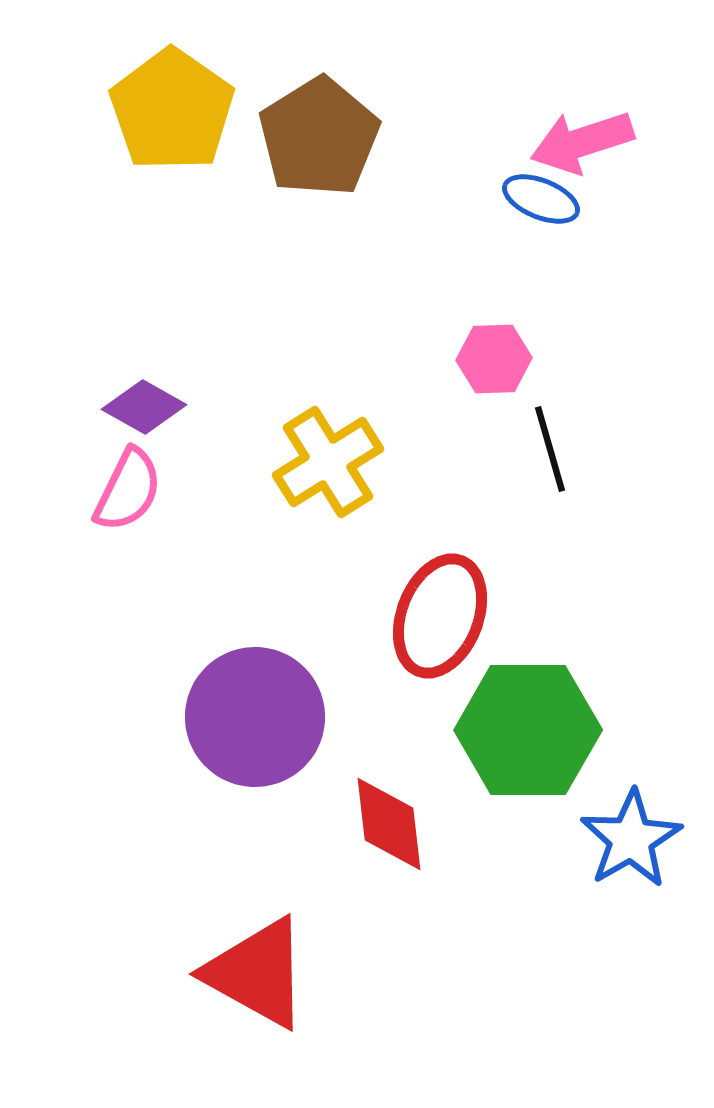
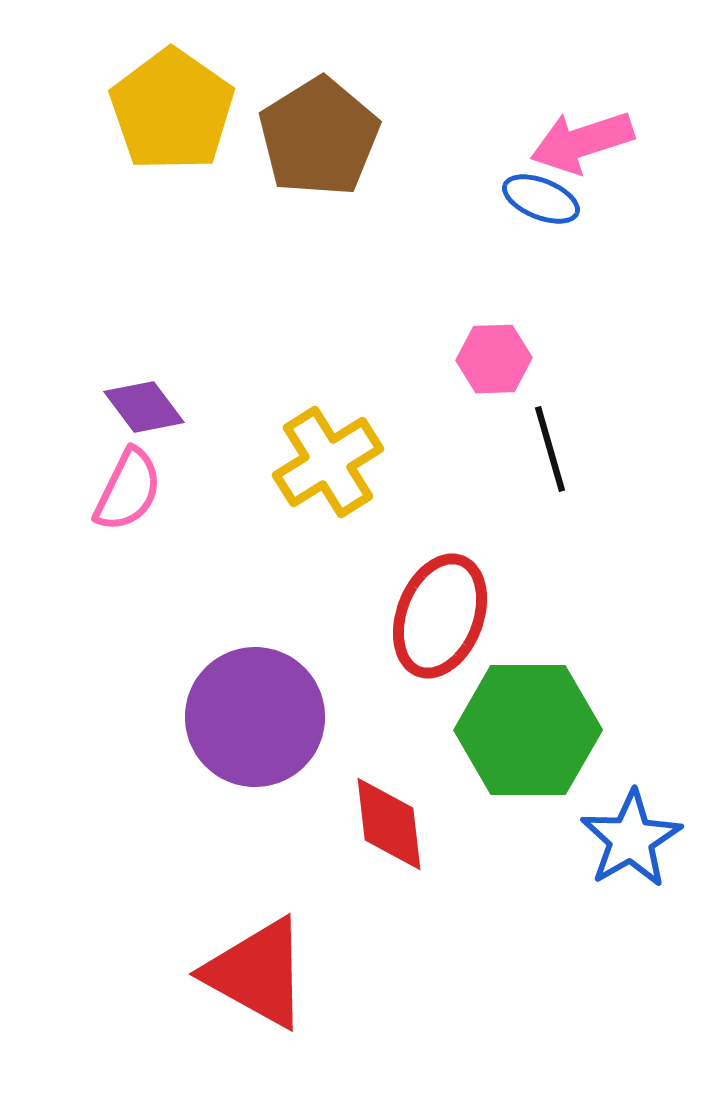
purple diamond: rotated 24 degrees clockwise
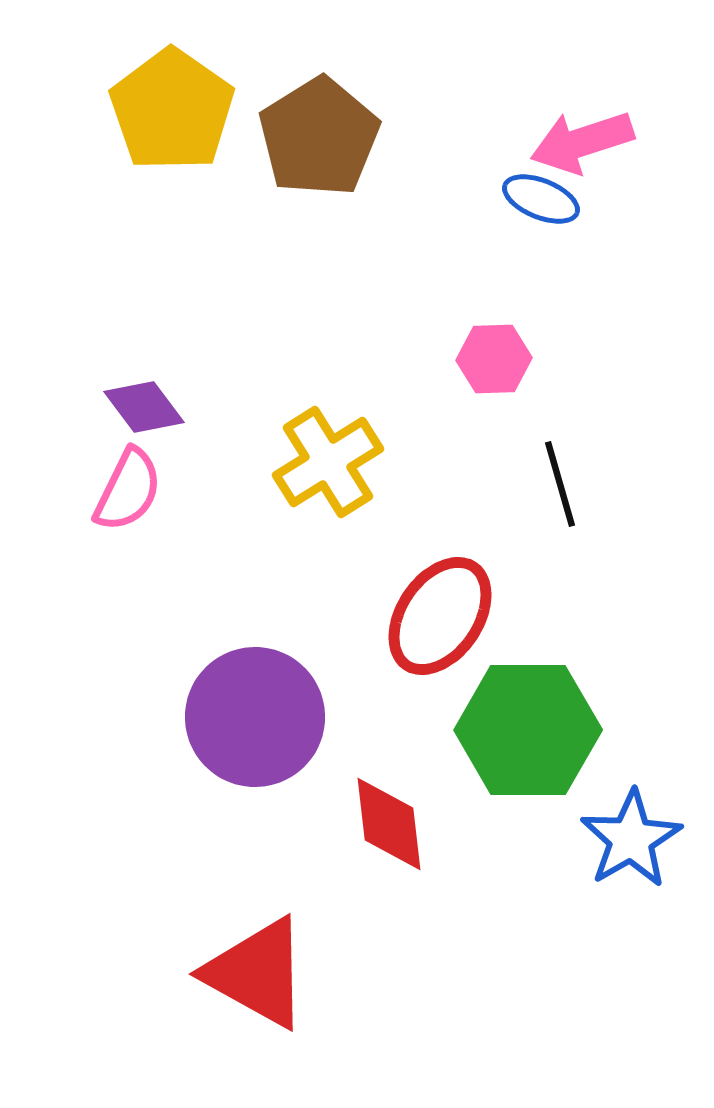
black line: moved 10 px right, 35 px down
red ellipse: rotated 13 degrees clockwise
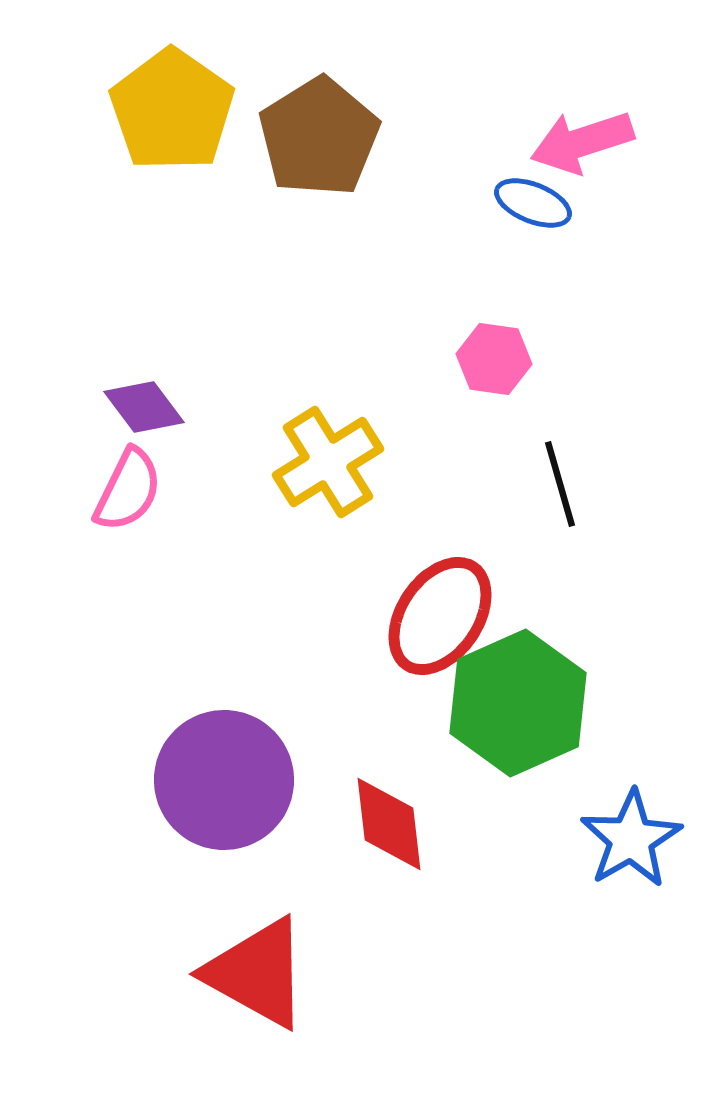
blue ellipse: moved 8 px left, 4 px down
pink hexagon: rotated 10 degrees clockwise
purple circle: moved 31 px left, 63 px down
green hexagon: moved 10 px left, 27 px up; rotated 24 degrees counterclockwise
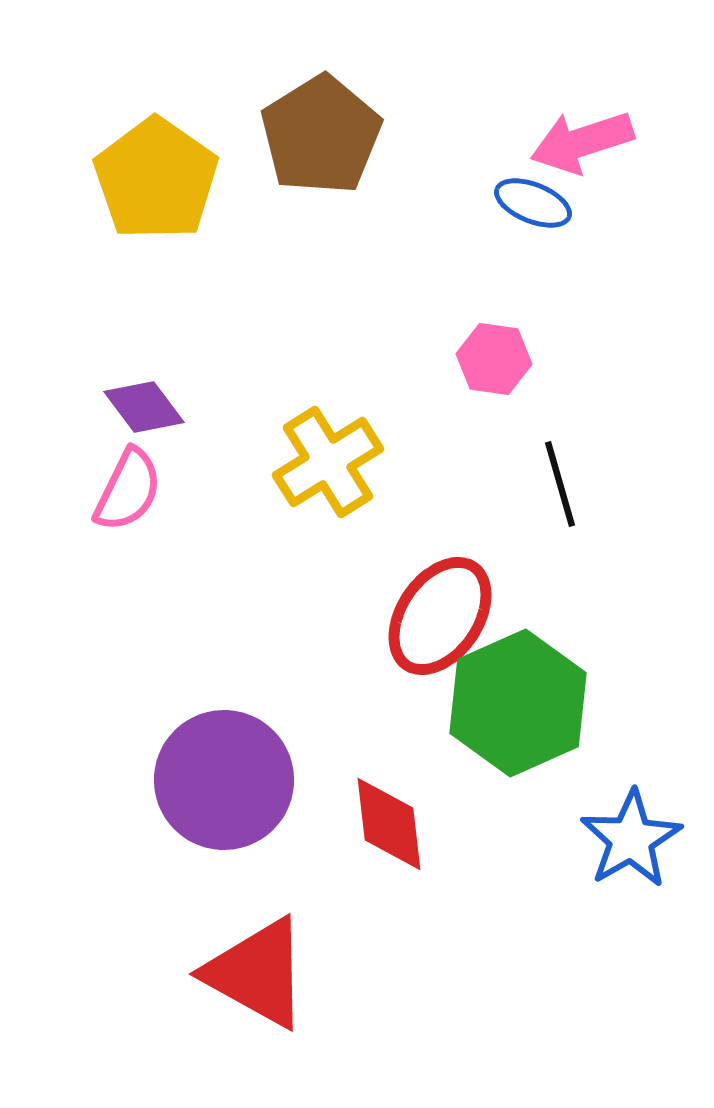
yellow pentagon: moved 16 px left, 69 px down
brown pentagon: moved 2 px right, 2 px up
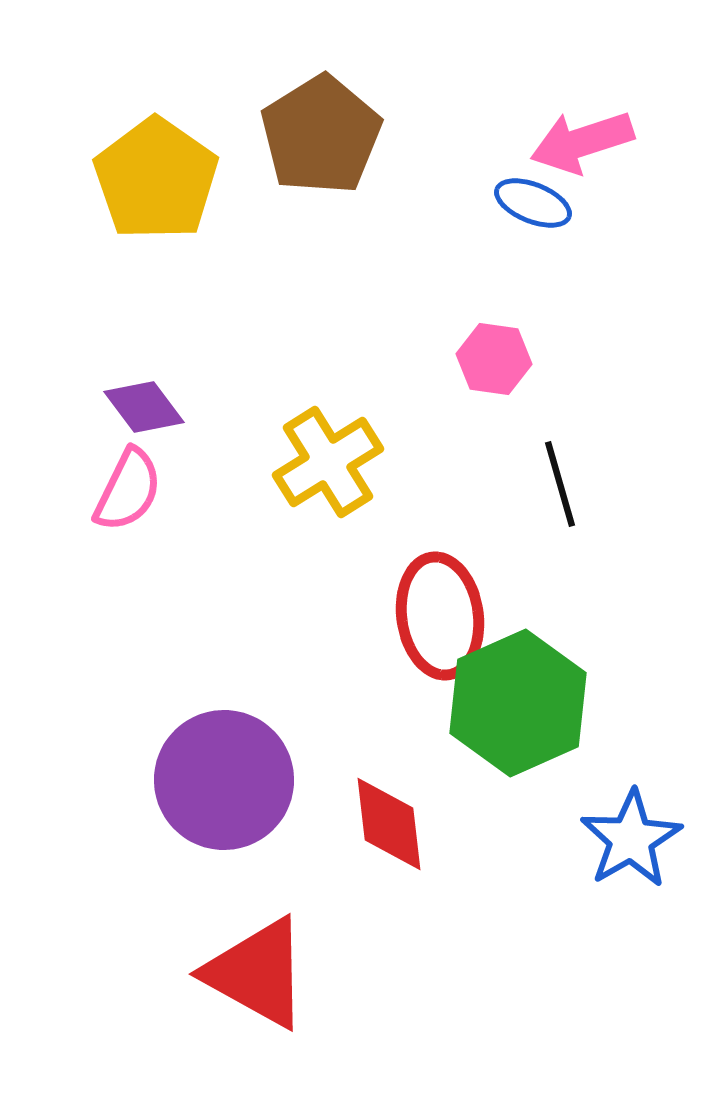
red ellipse: rotated 42 degrees counterclockwise
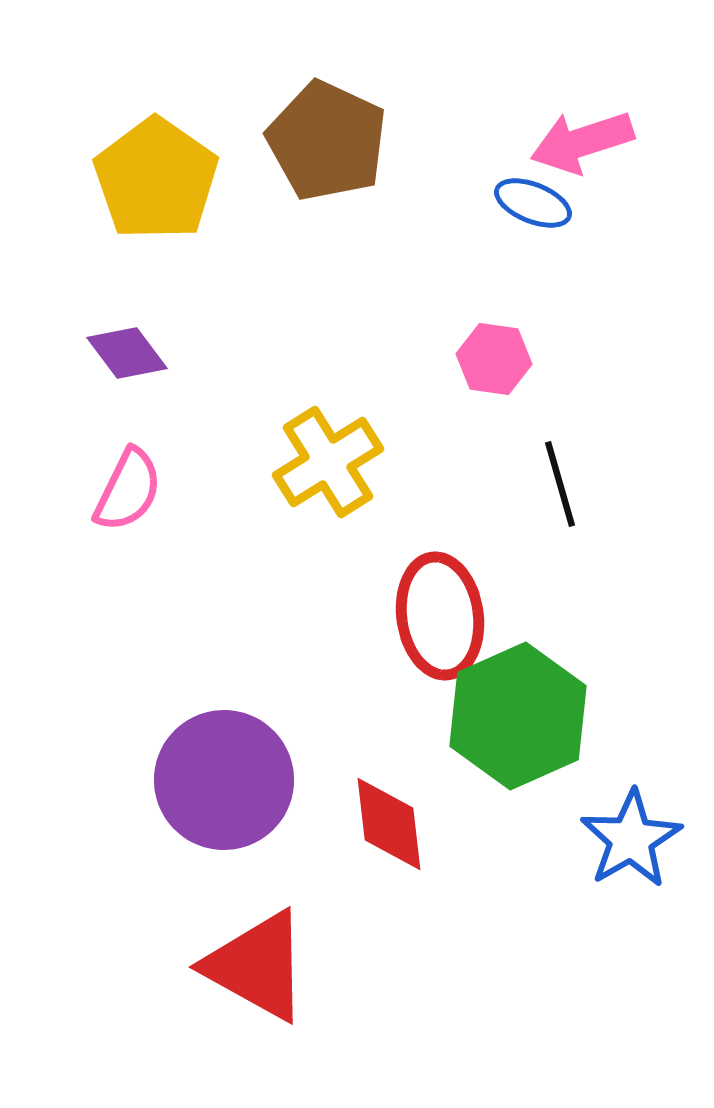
brown pentagon: moved 6 px right, 6 px down; rotated 15 degrees counterclockwise
purple diamond: moved 17 px left, 54 px up
green hexagon: moved 13 px down
red triangle: moved 7 px up
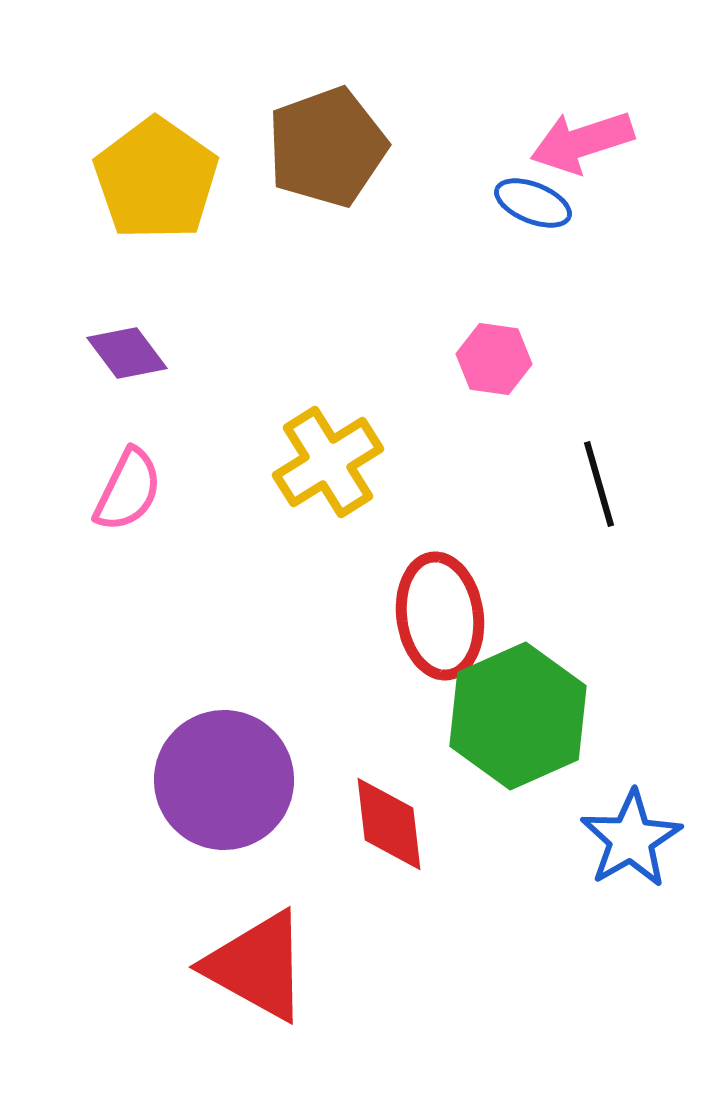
brown pentagon: moved 6 px down; rotated 27 degrees clockwise
black line: moved 39 px right
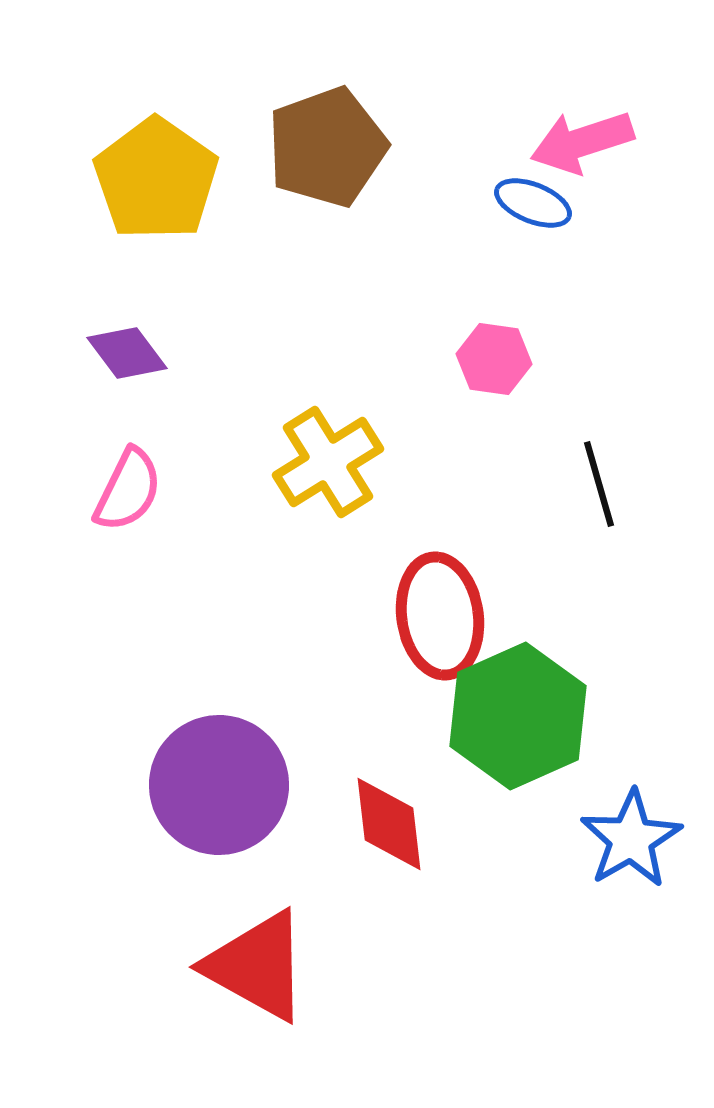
purple circle: moved 5 px left, 5 px down
